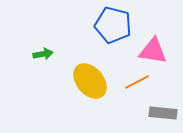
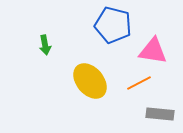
green arrow: moved 2 px right, 9 px up; rotated 90 degrees clockwise
orange line: moved 2 px right, 1 px down
gray rectangle: moved 3 px left, 1 px down
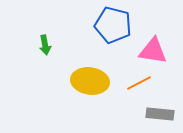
yellow ellipse: rotated 42 degrees counterclockwise
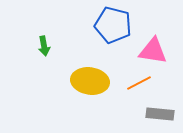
green arrow: moved 1 px left, 1 px down
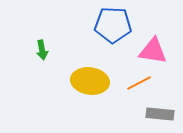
blue pentagon: rotated 12 degrees counterclockwise
green arrow: moved 2 px left, 4 px down
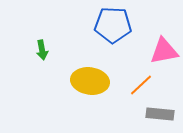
pink triangle: moved 11 px right; rotated 20 degrees counterclockwise
orange line: moved 2 px right, 2 px down; rotated 15 degrees counterclockwise
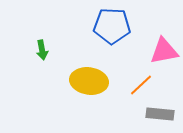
blue pentagon: moved 1 px left, 1 px down
yellow ellipse: moved 1 px left
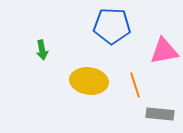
orange line: moved 6 px left; rotated 65 degrees counterclockwise
